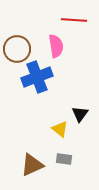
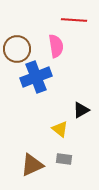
blue cross: moved 1 px left
black triangle: moved 1 px right, 4 px up; rotated 24 degrees clockwise
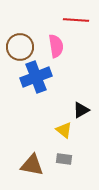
red line: moved 2 px right
brown circle: moved 3 px right, 2 px up
yellow triangle: moved 4 px right, 1 px down
brown triangle: rotated 35 degrees clockwise
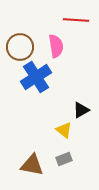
blue cross: rotated 12 degrees counterclockwise
gray rectangle: rotated 28 degrees counterclockwise
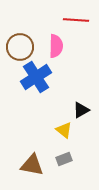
pink semicircle: rotated 10 degrees clockwise
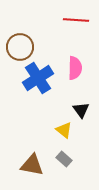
pink semicircle: moved 19 px right, 22 px down
blue cross: moved 2 px right, 1 px down
black triangle: rotated 36 degrees counterclockwise
gray rectangle: rotated 63 degrees clockwise
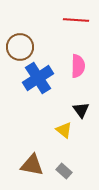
pink semicircle: moved 3 px right, 2 px up
gray rectangle: moved 12 px down
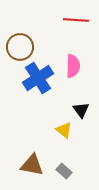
pink semicircle: moved 5 px left
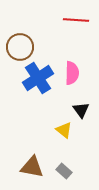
pink semicircle: moved 1 px left, 7 px down
brown triangle: moved 2 px down
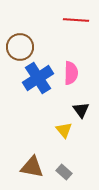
pink semicircle: moved 1 px left
yellow triangle: rotated 12 degrees clockwise
gray rectangle: moved 1 px down
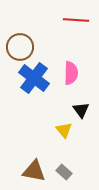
blue cross: moved 4 px left; rotated 20 degrees counterclockwise
brown triangle: moved 2 px right, 4 px down
